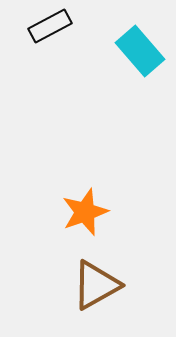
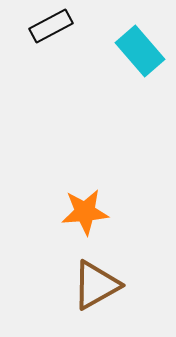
black rectangle: moved 1 px right
orange star: rotated 15 degrees clockwise
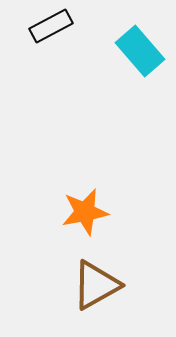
orange star: rotated 6 degrees counterclockwise
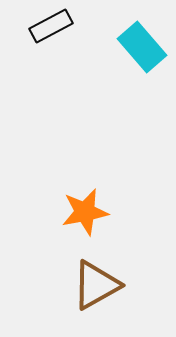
cyan rectangle: moved 2 px right, 4 px up
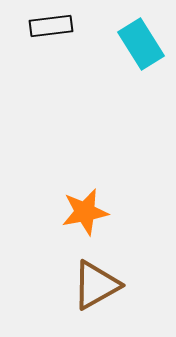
black rectangle: rotated 21 degrees clockwise
cyan rectangle: moved 1 px left, 3 px up; rotated 9 degrees clockwise
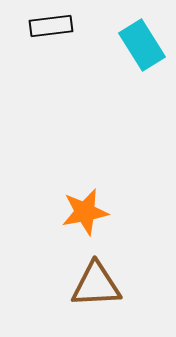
cyan rectangle: moved 1 px right, 1 px down
brown triangle: rotated 26 degrees clockwise
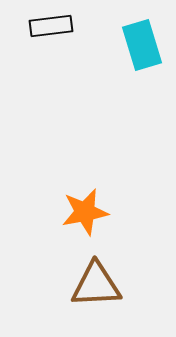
cyan rectangle: rotated 15 degrees clockwise
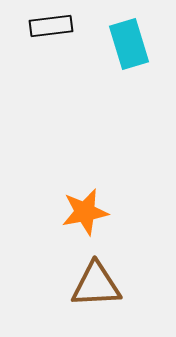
cyan rectangle: moved 13 px left, 1 px up
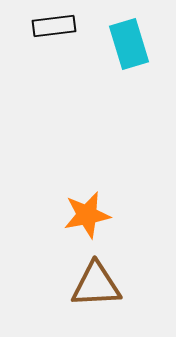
black rectangle: moved 3 px right
orange star: moved 2 px right, 3 px down
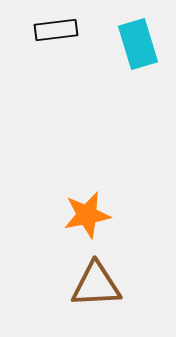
black rectangle: moved 2 px right, 4 px down
cyan rectangle: moved 9 px right
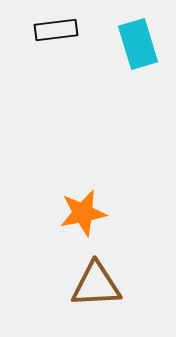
orange star: moved 4 px left, 2 px up
